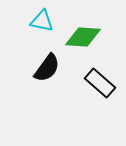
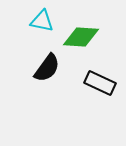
green diamond: moved 2 px left
black rectangle: rotated 16 degrees counterclockwise
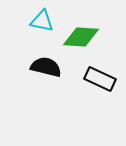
black semicircle: moved 1 px left, 1 px up; rotated 112 degrees counterclockwise
black rectangle: moved 4 px up
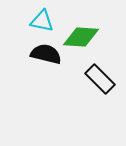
black semicircle: moved 13 px up
black rectangle: rotated 20 degrees clockwise
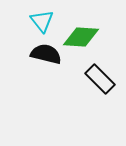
cyan triangle: rotated 40 degrees clockwise
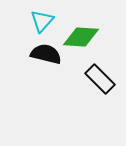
cyan triangle: rotated 20 degrees clockwise
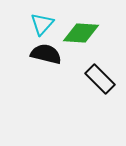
cyan triangle: moved 3 px down
green diamond: moved 4 px up
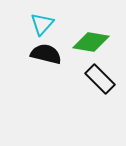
green diamond: moved 10 px right, 9 px down; rotated 6 degrees clockwise
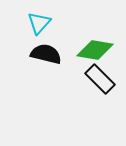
cyan triangle: moved 3 px left, 1 px up
green diamond: moved 4 px right, 8 px down
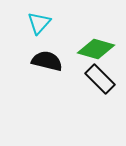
green diamond: moved 1 px right, 1 px up; rotated 6 degrees clockwise
black semicircle: moved 1 px right, 7 px down
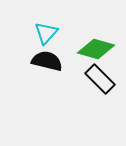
cyan triangle: moved 7 px right, 10 px down
